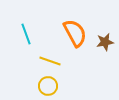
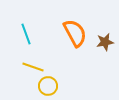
yellow line: moved 17 px left, 6 px down
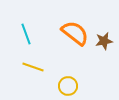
orange semicircle: rotated 24 degrees counterclockwise
brown star: moved 1 px left, 1 px up
yellow circle: moved 20 px right
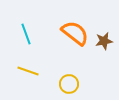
yellow line: moved 5 px left, 4 px down
yellow circle: moved 1 px right, 2 px up
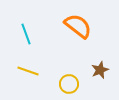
orange semicircle: moved 3 px right, 7 px up
brown star: moved 4 px left, 29 px down; rotated 12 degrees counterclockwise
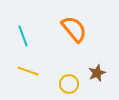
orange semicircle: moved 4 px left, 3 px down; rotated 12 degrees clockwise
cyan line: moved 3 px left, 2 px down
brown star: moved 3 px left, 3 px down
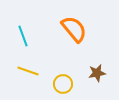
brown star: rotated 12 degrees clockwise
yellow circle: moved 6 px left
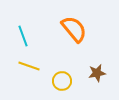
yellow line: moved 1 px right, 5 px up
yellow circle: moved 1 px left, 3 px up
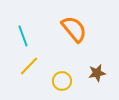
yellow line: rotated 65 degrees counterclockwise
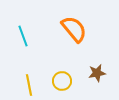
yellow line: moved 19 px down; rotated 55 degrees counterclockwise
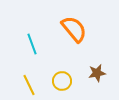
cyan line: moved 9 px right, 8 px down
yellow line: rotated 15 degrees counterclockwise
